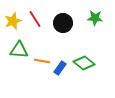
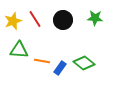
black circle: moved 3 px up
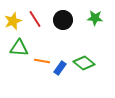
green triangle: moved 2 px up
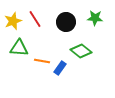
black circle: moved 3 px right, 2 px down
green diamond: moved 3 px left, 12 px up
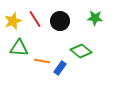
black circle: moved 6 px left, 1 px up
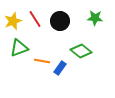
green triangle: rotated 24 degrees counterclockwise
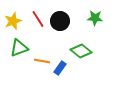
red line: moved 3 px right
